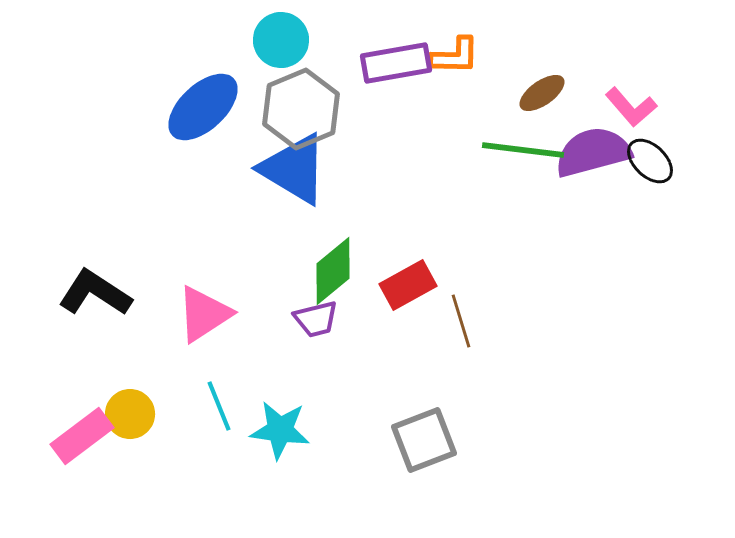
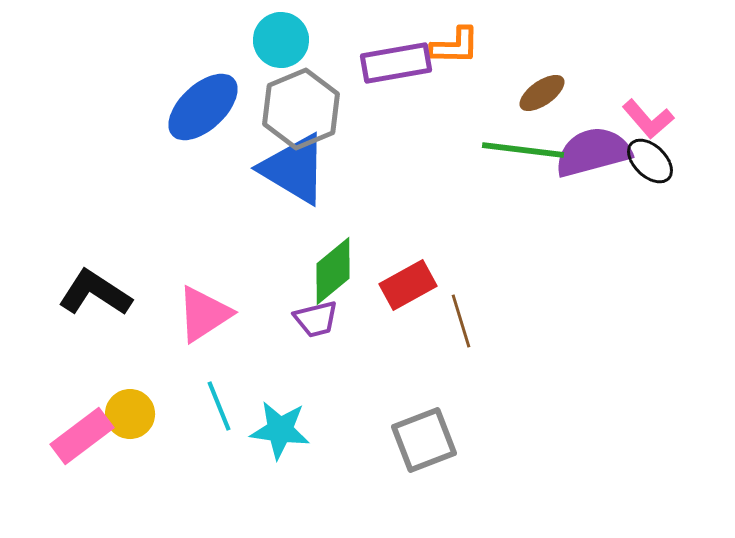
orange L-shape: moved 10 px up
pink L-shape: moved 17 px right, 12 px down
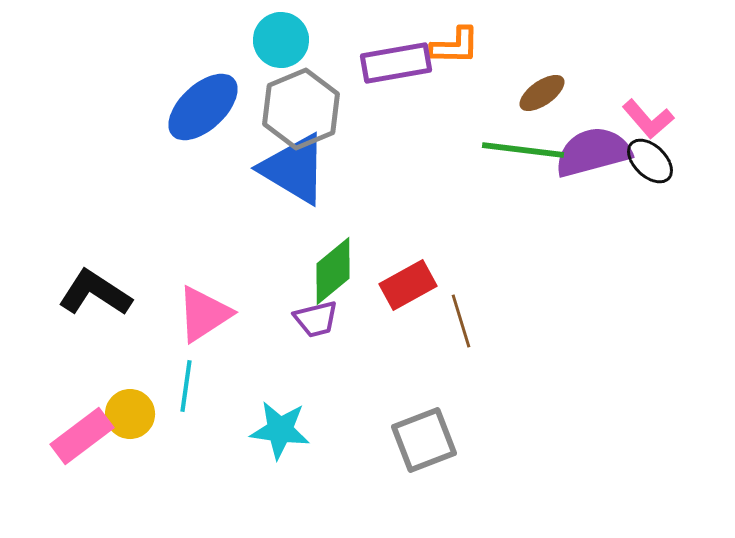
cyan line: moved 33 px left, 20 px up; rotated 30 degrees clockwise
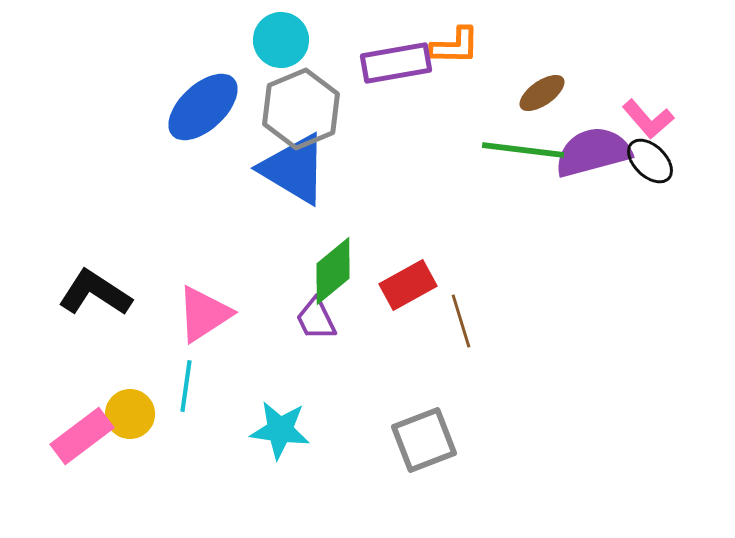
purple trapezoid: rotated 78 degrees clockwise
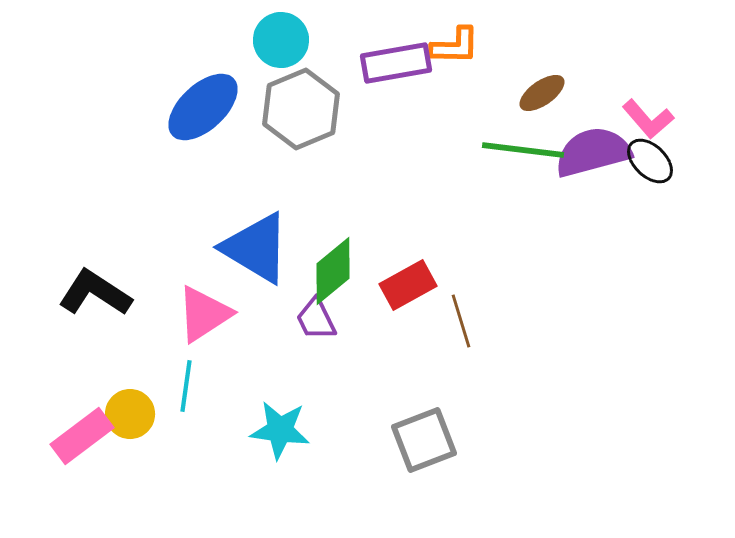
blue triangle: moved 38 px left, 79 px down
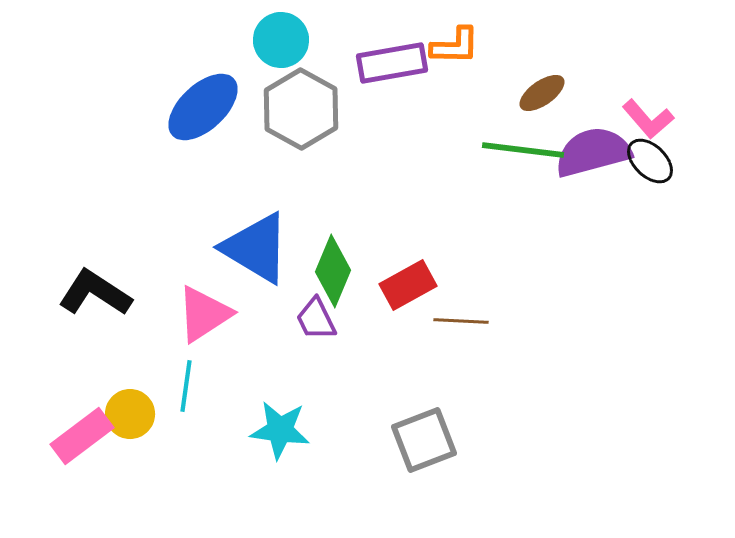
purple rectangle: moved 4 px left
gray hexagon: rotated 8 degrees counterclockwise
green diamond: rotated 28 degrees counterclockwise
brown line: rotated 70 degrees counterclockwise
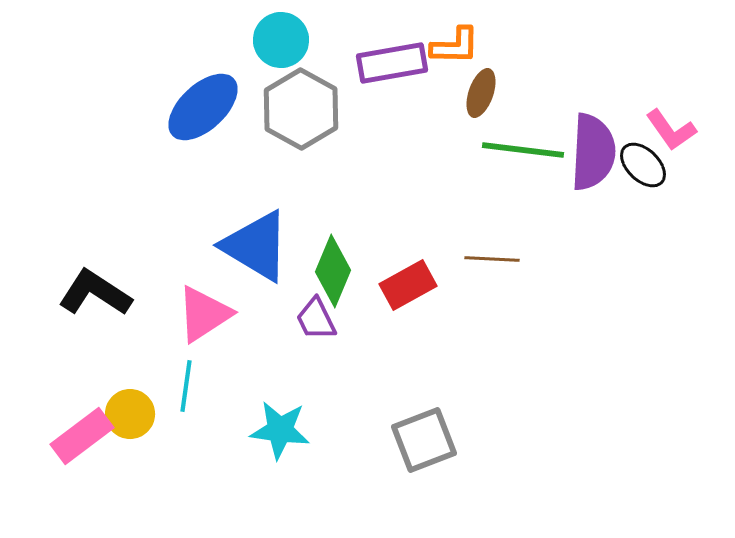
brown ellipse: moved 61 px left; rotated 36 degrees counterclockwise
pink L-shape: moved 23 px right, 11 px down; rotated 6 degrees clockwise
purple semicircle: rotated 108 degrees clockwise
black ellipse: moved 7 px left, 4 px down
blue triangle: moved 2 px up
brown line: moved 31 px right, 62 px up
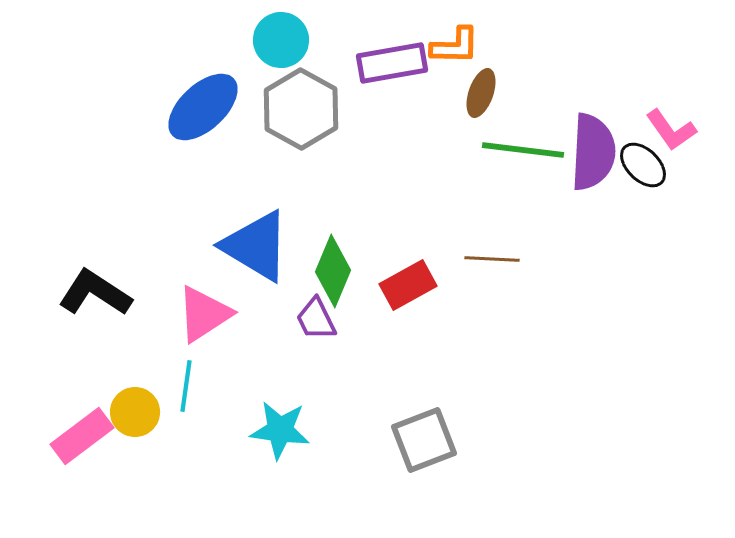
yellow circle: moved 5 px right, 2 px up
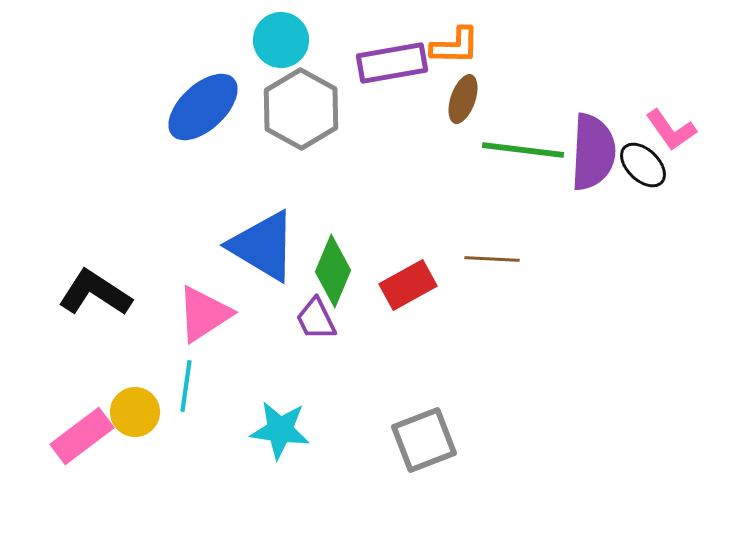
brown ellipse: moved 18 px left, 6 px down
blue triangle: moved 7 px right
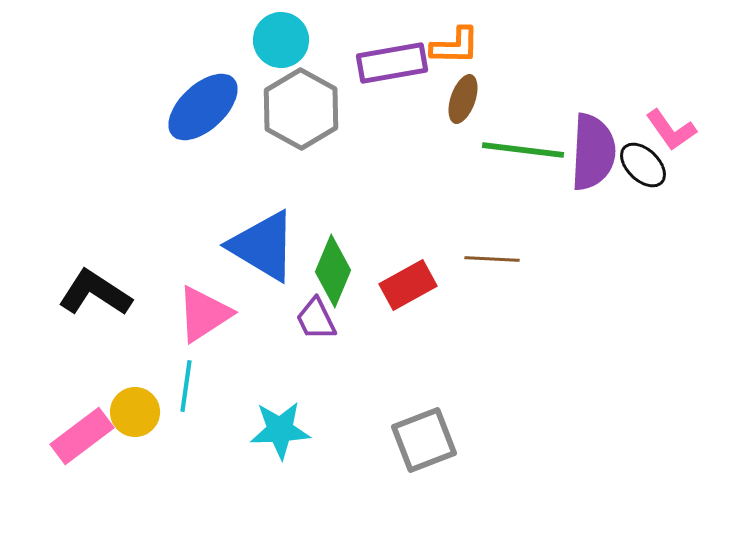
cyan star: rotated 10 degrees counterclockwise
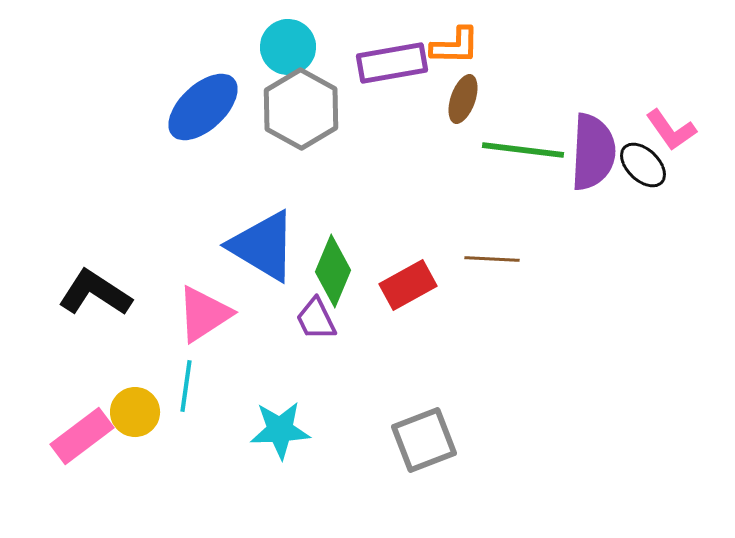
cyan circle: moved 7 px right, 7 px down
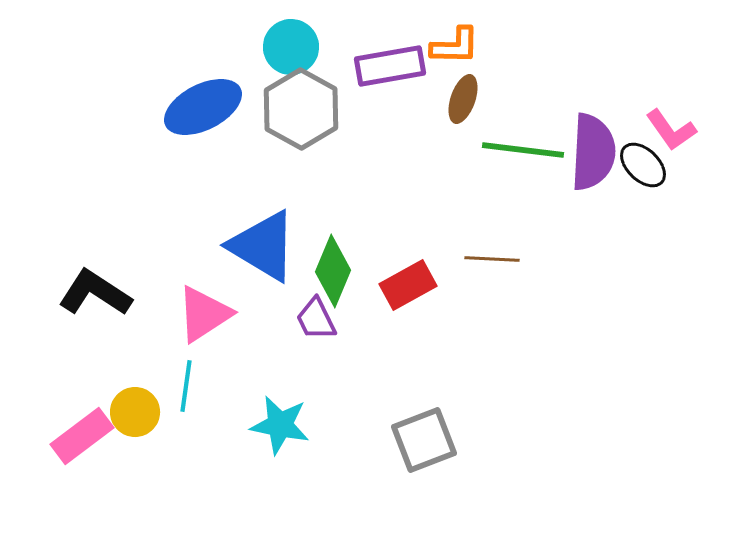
cyan circle: moved 3 px right
purple rectangle: moved 2 px left, 3 px down
blue ellipse: rotated 16 degrees clockwise
cyan star: moved 5 px up; rotated 14 degrees clockwise
